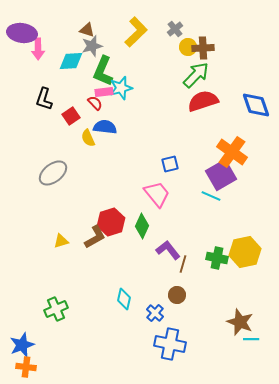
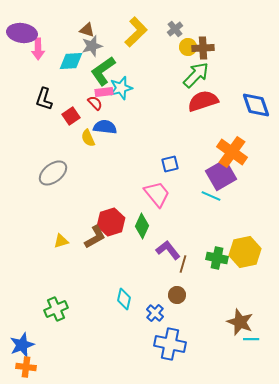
green L-shape at (103, 71): rotated 32 degrees clockwise
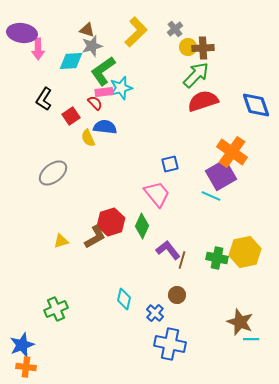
black L-shape at (44, 99): rotated 15 degrees clockwise
brown line at (183, 264): moved 1 px left, 4 px up
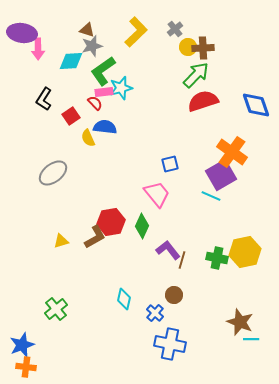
red hexagon at (111, 222): rotated 8 degrees clockwise
brown circle at (177, 295): moved 3 px left
green cross at (56, 309): rotated 15 degrees counterclockwise
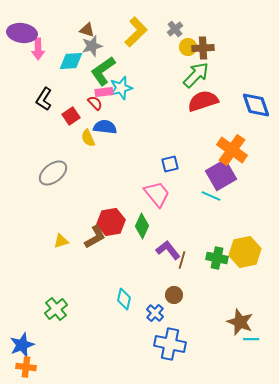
orange cross at (232, 152): moved 2 px up
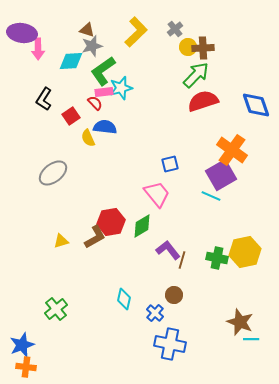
green diamond at (142, 226): rotated 35 degrees clockwise
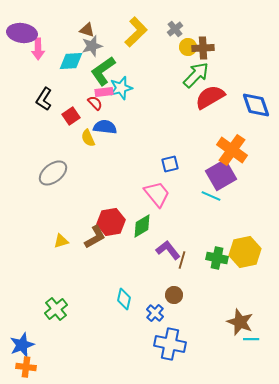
red semicircle at (203, 101): moved 7 px right, 4 px up; rotated 12 degrees counterclockwise
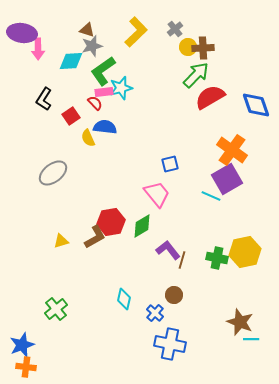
purple square at (221, 175): moved 6 px right, 4 px down
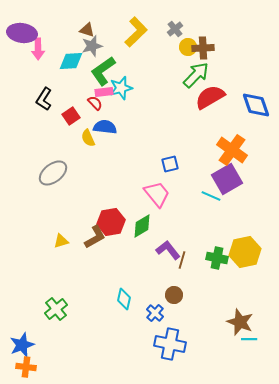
cyan line at (251, 339): moved 2 px left
